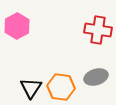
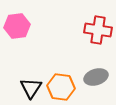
pink hexagon: rotated 20 degrees clockwise
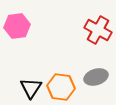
red cross: rotated 20 degrees clockwise
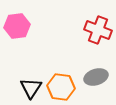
red cross: rotated 8 degrees counterclockwise
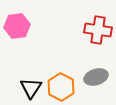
red cross: rotated 12 degrees counterclockwise
orange hexagon: rotated 20 degrees clockwise
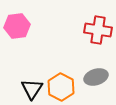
black triangle: moved 1 px right, 1 px down
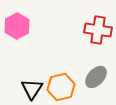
pink hexagon: rotated 20 degrees counterclockwise
gray ellipse: rotated 30 degrees counterclockwise
orange hexagon: rotated 20 degrees clockwise
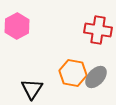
orange hexagon: moved 12 px right, 14 px up; rotated 24 degrees clockwise
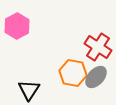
red cross: moved 17 px down; rotated 24 degrees clockwise
black triangle: moved 3 px left, 1 px down
